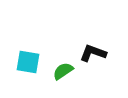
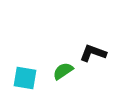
cyan square: moved 3 px left, 16 px down
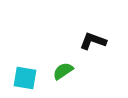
black L-shape: moved 12 px up
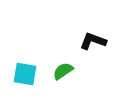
cyan square: moved 4 px up
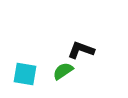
black L-shape: moved 12 px left, 9 px down
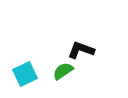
cyan square: rotated 35 degrees counterclockwise
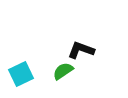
cyan square: moved 4 px left
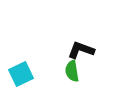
green semicircle: moved 9 px right; rotated 65 degrees counterclockwise
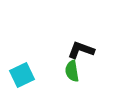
cyan square: moved 1 px right, 1 px down
